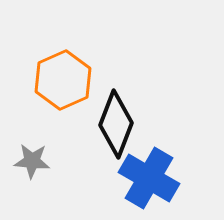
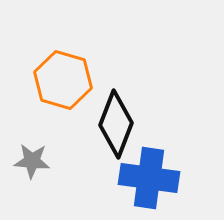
orange hexagon: rotated 20 degrees counterclockwise
blue cross: rotated 22 degrees counterclockwise
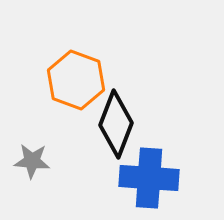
orange hexagon: moved 13 px right; rotated 4 degrees clockwise
blue cross: rotated 4 degrees counterclockwise
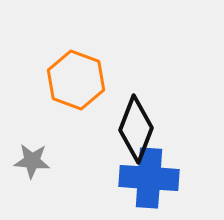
black diamond: moved 20 px right, 5 px down
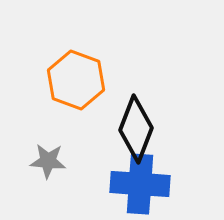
gray star: moved 16 px right
blue cross: moved 9 px left, 6 px down
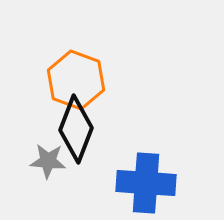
black diamond: moved 60 px left
blue cross: moved 6 px right, 1 px up
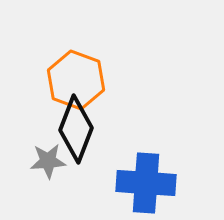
gray star: rotated 9 degrees counterclockwise
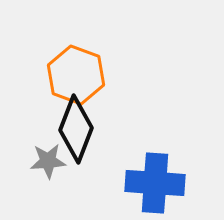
orange hexagon: moved 5 px up
blue cross: moved 9 px right
